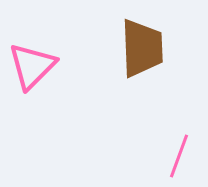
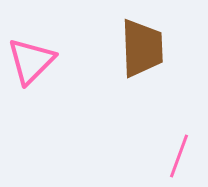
pink triangle: moved 1 px left, 5 px up
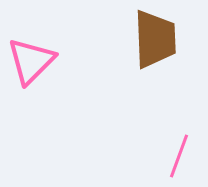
brown trapezoid: moved 13 px right, 9 px up
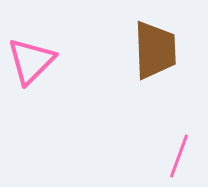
brown trapezoid: moved 11 px down
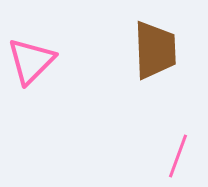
pink line: moved 1 px left
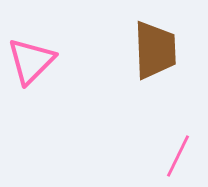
pink line: rotated 6 degrees clockwise
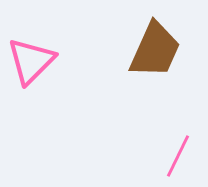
brown trapezoid: rotated 26 degrees clockwise
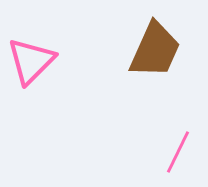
pink line: moved 4 px up
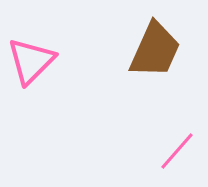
pink line: moved 1 px left, 1 px up; rotated 15 degrees clockwise
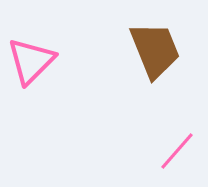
brown trapezoid: rotated 46 degrees counterclockwise
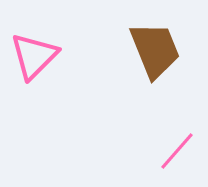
pink triangle: moved 3 px right, 5 px up
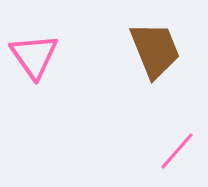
pink triangle: rotated 20 degrees counterclockwise
